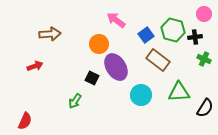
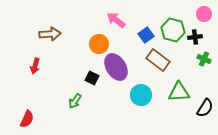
red arrow: rotated 126 degrees clockwise
red semicircle: moved 2 px right, 2 px up
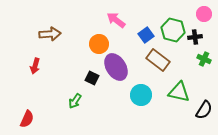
green triangle: rotated 15 degrees clockwise
black semicircle: moved 1 px left, 2 px down
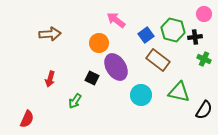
orange circle: moved 1 px up
red arrow: moved 15 px right, 13 px down
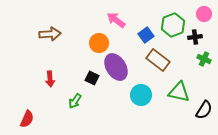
green hexagon: moved 5 px up; rotated 25 degrees clockwise
red arrow: rotated 21 degrees counterclockwise
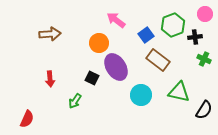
pink circle: moved 1 px right
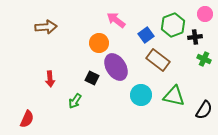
brown arrow: moved 4 px left, 7 px up
green triangle: moved 5 px left, 4 px down
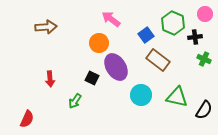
pink arrow: moved 5 px left, 1 px up
green hexagon: moved 2 px up; rotated 15 degrees counterclockwise
green triangle: moved 3 px right, 1 px down
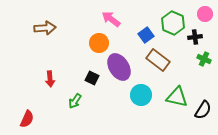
brown arrow: moved 1 px left, 1 px down
purple ellipse: moved 3 px right
black semicircle: moved 1 px left
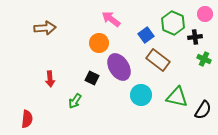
red semicircle: rotated 18 degrees counterclockwise
